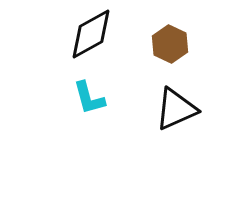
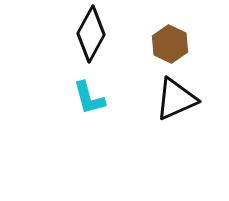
black diamond: rotated 32 degrees counterclockwise
black triangle: moved 10 px up
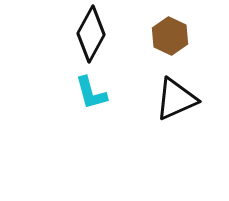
brown hexagon: moved 8 px up
cyan L-shape: moved 2 px right, 5 px up
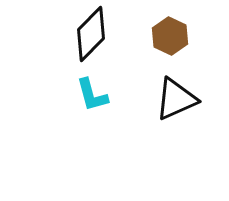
black diamond: rotated 16 degrees clockwise
cyan L-shape: moved 1 px right, 2 px down
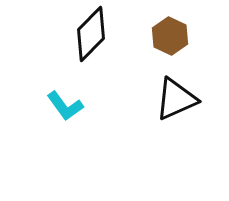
cyan L-shape: moved 27 px left, 11 px down; rotated 21 degrees counterclockwise
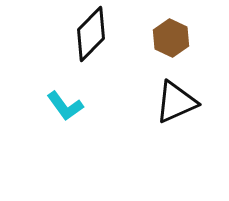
brown hexagon: moved 1 px right, 2 px down
black triangle: moved 3 px down
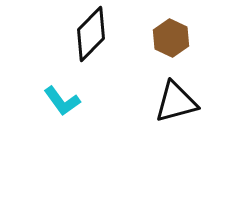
black triangle: rotated 9 degrees clockwise
cyan L-shape: moved 3 px left, 5 px up
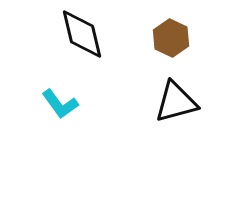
black diamond: moved 9 px left; rotated 58 degrees counterclockwise
cyan L-shape: moved 2 px left, 3 px down
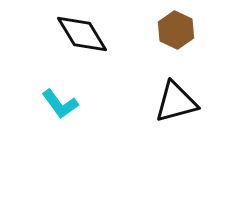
black diamond: rotated 18 degrees counterclockwise
brown hexagon: moved 5 px right, 8 px up
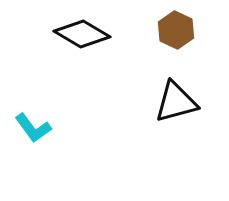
black diamond: rotated 28 degrees counterclockwise
cyan L-shape: moved 27 px left, 24 px down
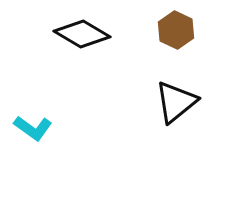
black triangle: rotated 24 degrees counterclockwise
cyan L-shape: rotated 18 degrees counterclockwise
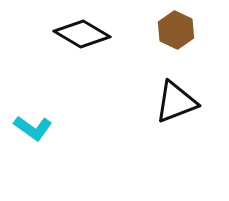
black triangle: rotated 18 degrees clockwise
